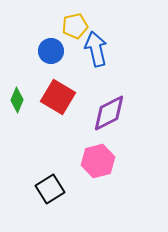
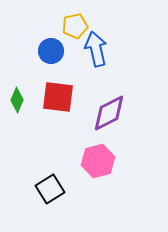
red square: rotated 24 degrees counterclockwise
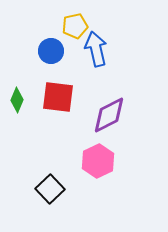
purple diamond: moved 2 px down
pink hexagon: rotated 12 degrees counterclockwise
black square: rotated 12 degrees counterclockwise
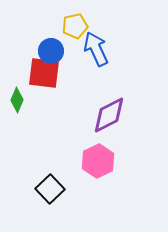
blue arrow: rotated 12 degrees counterclockwise
red square: moved 14 px left, 24 px up
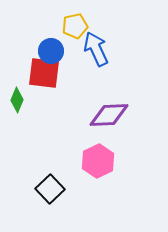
purple diamond: rotated 24 degrees clockwise
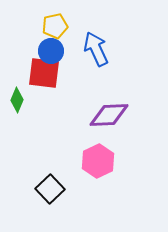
yellow pentagon: moved 20 px left
